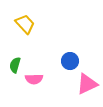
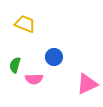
yellow trapezoid: rotated 25 degrees counterclockwise
blue circle: moved 16 px left, 4 px up
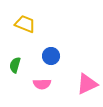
blue circle: moved 3 px left, 1 px up
pink semicircle: moved 8 px right, 5 px down
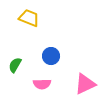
yellow trapezoid: moved 4 px right, 6 px up
green semicircle: rotated 14 degrees clockwise
pink triangle: moved 2 px left
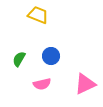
yellow trapezoid: moved 9 px right, 3 px up
green semicircle: moved 4 px right, 6 px up
pink semicircle: rotated 12 degrees counterclockwise
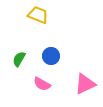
pink semicircle: rotated 42 degrees clockwise
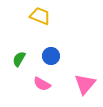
yellow trapezoid: moved 2 px right, 1 px down
pink triangle: rotated 25 degrees counterclockwise
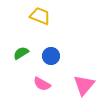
green semicircle: moved 2 px right, 6 px up; rotated 28 degrees clockwise
pink triangle: moved 1 px left, 1 px down
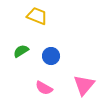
yellow trapezoid: moved 3 px left
green semicircle: moved 2 px up
pink semicircle: moved 2 px right, 4 px down
